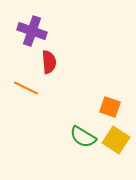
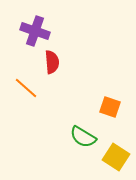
purple cross: moved 3 px right
red semicircle: moved 3 px right
orange line: rotated 15 degrees clockwise
yellow square: moved 17 px down
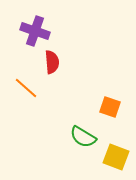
yellow square: rotated 12 degrees counterclockwise
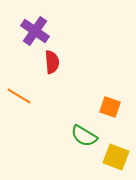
purple cross: rotated 16 degrees clockwise
orange line: moved 7 px left, 8 px down; rotated 10 degrees counterclockwise
green semicircle: moved 1 px right, 1 px up
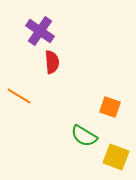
purple cross: moved 5 px right
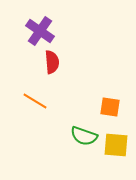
orange line: moved 16 px right, 5 px down
orange square: rotated 10 degrees counterclockwise
green semicircle: rotated 12 degrees counterclockwise
yellow square: moved 12 px up; rotated 16 degrees counterclockwise
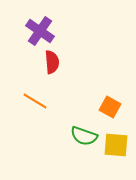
orange square: rotated 20 degrees clockwise
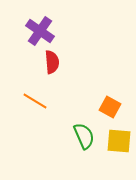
green semicircle: rotated 132 degrees counterclockwise
yellow square: moved 3 px right, 4 px up
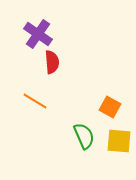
purple cross: moved 2 px left, 3 px down
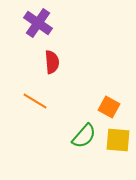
purple cross: moved 11 px up
orange square: moved 1 px left
green semicircle: rotated 64 degrees clockwise
yellow square: moved 1 px left, 1 px up
